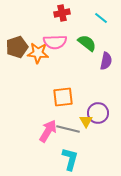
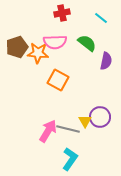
orange square: moved 5 px left, 17 px up; rotated 35 degrees clockwise
purple circle: moved 2 px right, 4 px down
yellow triangle: moved 1 px left
cyan L-shape: rotated 20 degrees clockwise
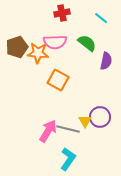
cyan L-shape: moved 2 px left
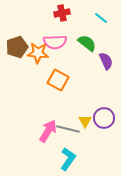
purple semicircle: rotated 36 degrees counterclockwise
purple circle: moved 4 px right, 1 px down
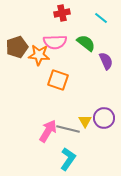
green semicircle: moved 1 px left
orange star: moved 1 px right, 2 px down
orange square: rotated 10 degrees counterclockwise
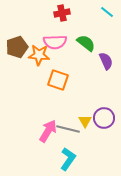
cyan line: moved 6 px right, 6 px up
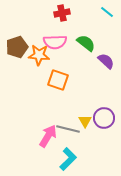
purple semicircle: rotated 24 degrees counterclockwise
pink arrow: moved 5 px down
cyan L-shape: rotated 10 degrees clockwise
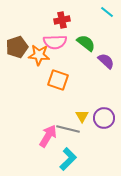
red cross: moved 7 px down
yellow triangle: moved 3 px left, 5 px up
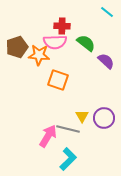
red cross: moved 6 px down; rotated 14 degrees clockwise
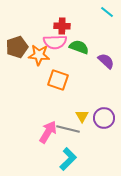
green semicircle: moved 7 px left, 4 px down; rotated 18 degrees counterclockwise
pink arrow: moved 4 px up
